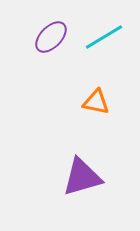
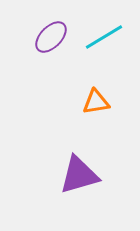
orange triangle: rotated 20 degrees counterclockwise
purple triangle: moved 3 px left, 2 px up
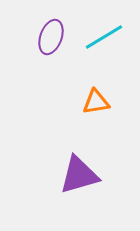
purple ellipse: rotated 24 degrees counterclockwise
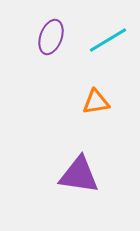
cyan line: moved 4 px right, 3 px down
purple triangle: rotated 24 degrees clockwise
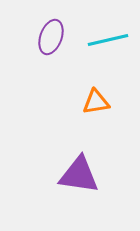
cyan line: rotated 18 degrees clockwise
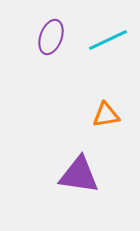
cyan line: rotated 12 degrees counterclockwise
orange triangle: moved 10 px right, 13 px down
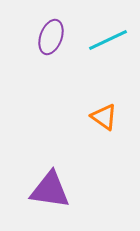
orange triangle: moved 2 px left, 2 px down; rotated 44 degrees clockwise
purple triangle: moved 29 px left, 15 px down
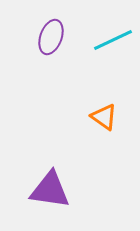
cyan line: moved 5 px right
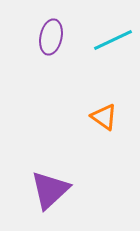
purple ellipse: rotated 8 degrees counterclockwise
purple triangle: rotated 51 degrees counterclockwise
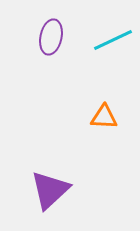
orange triangle: rotated 32 degrees counterclockwise
